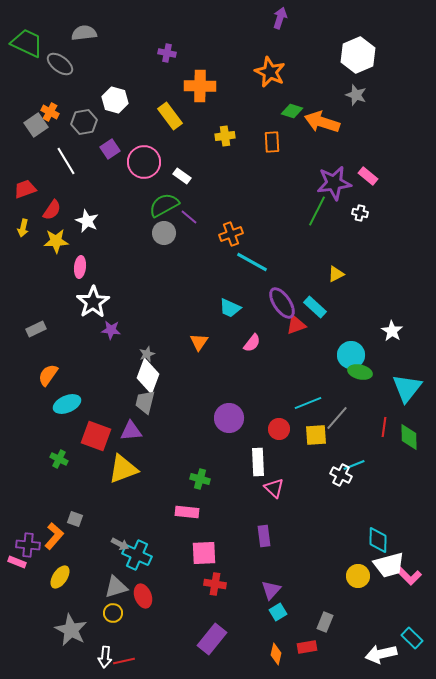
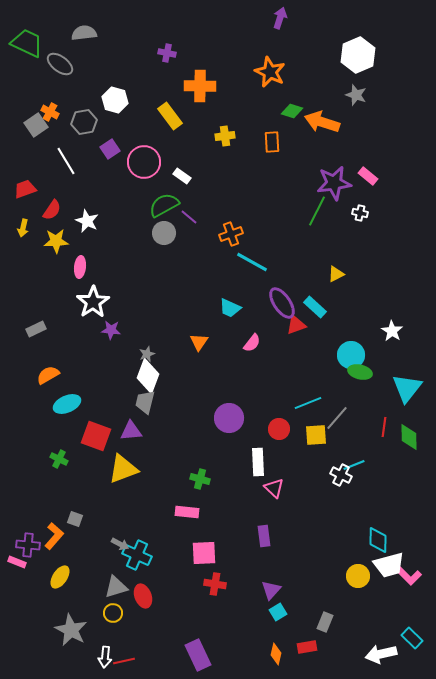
orange semicircle at (48, 375): rotated 25 degrees clockwise
purple rectangle at (212, 639): moved 14 px left, 16 px down; rotated 64 degrees counterclockwise
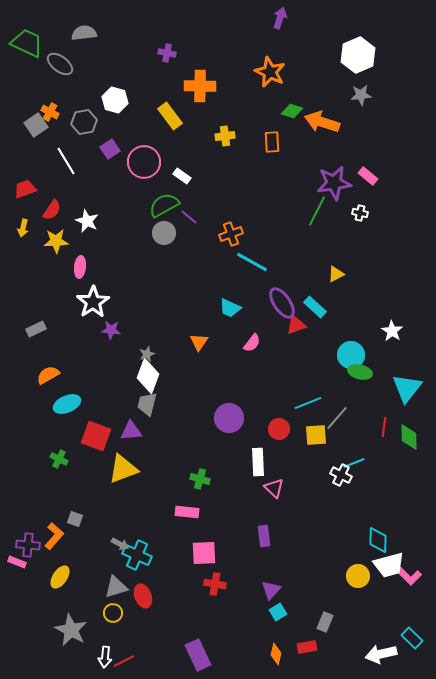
gray star at (356, 95): moved 5 px right; rotated 25 degrees counterclockwise
gray trapezoid at (145, 402): moved 2 px right, 2 px down
cyan line at (354, 465): moved 2 px up
red line at (124, 661): rotated 15 degrees counterclockwise
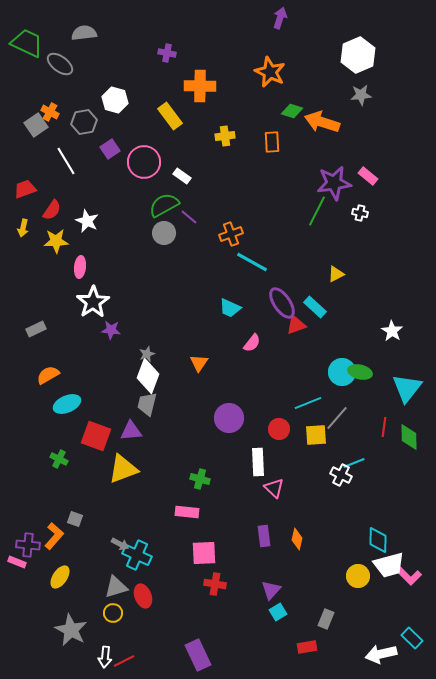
orange triangle at (199, 342): moved 21 px down
cyan circle at (351, 355): moved 9 px left, 17 px down
gray rectangle at (325, 622): moved 1 px right, 3 px up
orange diamond at (276, 654): moved 21 px right, 115 px up
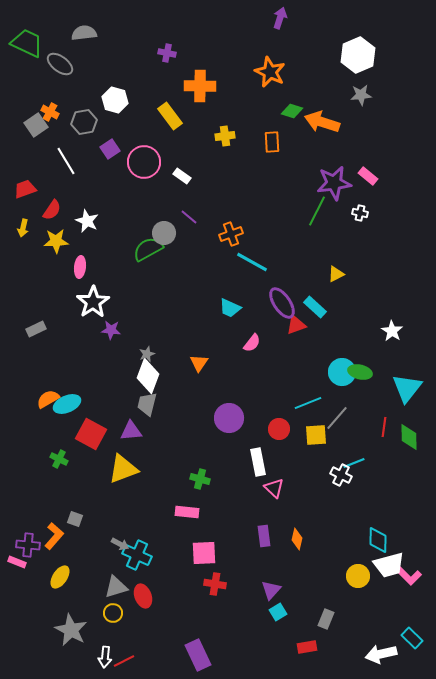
green semicircle at (164, 205): moved 16 px left, 44 px down
orange semicircle at (48, 375): moved 24 px down
red square at (96, 436): moved 5 px left, 2 px up; rotated 8 degrees clockwise
white rectangle at (258, 462): rotated 8 degrees counterclockwise
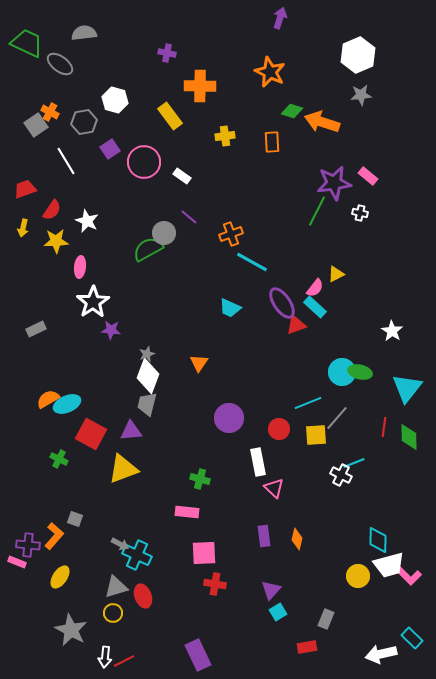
pink semicircle at (252, 343): moved 63 px right, 55 px up
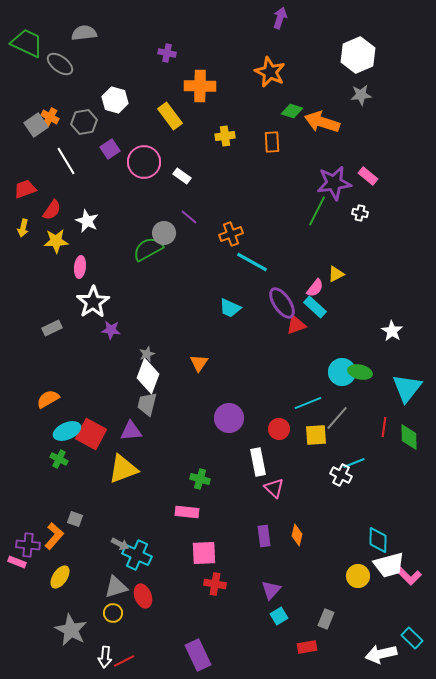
orange cross at (50, 112): moved 5 px down
gray rectangle at (36, 329): moved 16 px right, 1 px up
cyan ellipse at (67, 404): moved 27 px down
orange diamond at (297, 539): moved 4 px up
cyan square at (278, 612): moved 1 px right, 4 px down
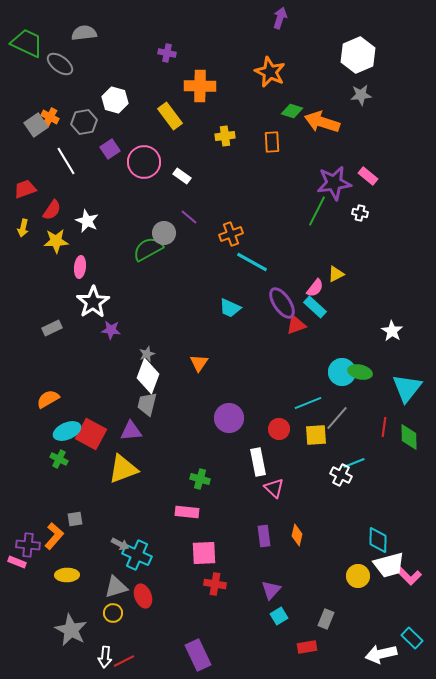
gray square at (75, 519): rotated 28 degrees counterclockwise
yellow ellipse at (60, 577): moved 7 px right, 2 px up; rotated 55 degrees clockwise
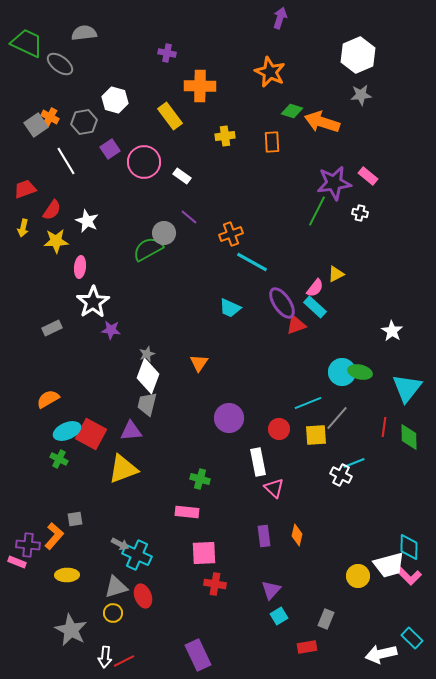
cyan diamond at (378, 540): moved 31 px right, 7 px down
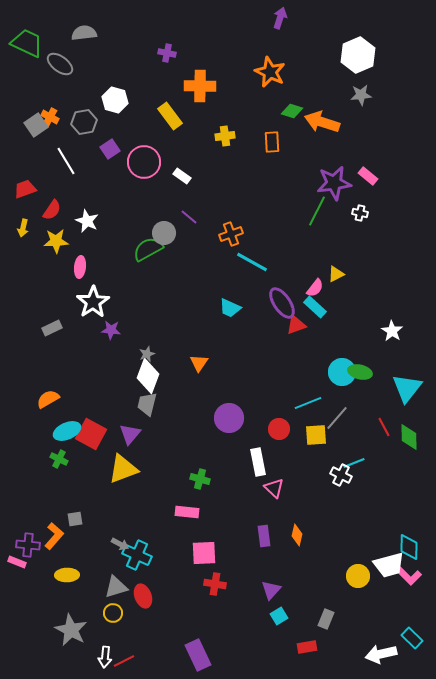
red line at (384, 427): rotated 36 degrees counterclockwise
purple triangle at (131, 431): moved 1 px left, 3 px down; rotated 45 degrees counterclockwise
